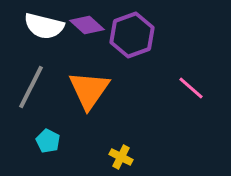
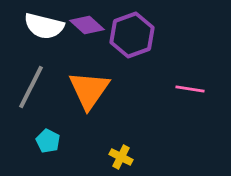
pink line: moved 1 px left, 1 px down; rotated 32 degrees counterclockwise
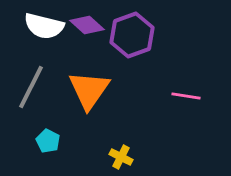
pink line: moved 4 px left, 7 px down
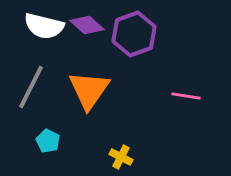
purple hexagon: moved 2 px right, 1 px up
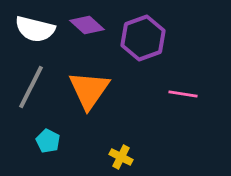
white semicircle: moved 9 px left, 3 px down
purple hexagon: moved 9 px right, 4 px down
pink line: moved 3 px left, 2 px up
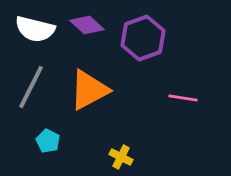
orange triangle: rotated 27 degrees clockwise
pink line: moved 4 px down
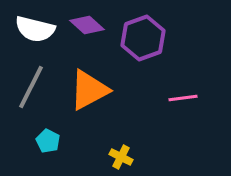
pink line: rotated 16 degrees counterclockwise
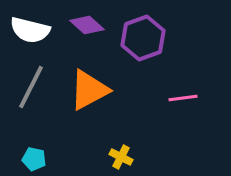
white semicircle: moved 5 px left, 1 px down
cyan pentagon: moved 14 px left, 18 px down; rotated 15 degrees counterclockwise
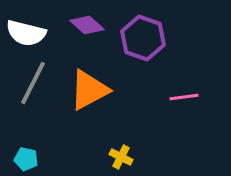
white semicircle: moved 4 px left, 3 px down
purple hexagon: rotated 21 degrees counterclockwise
gray line: moved 2 px right, 4 px up
pink line: moved 1 px right, 1 px up
cyan pentagon: moved 8 px left
